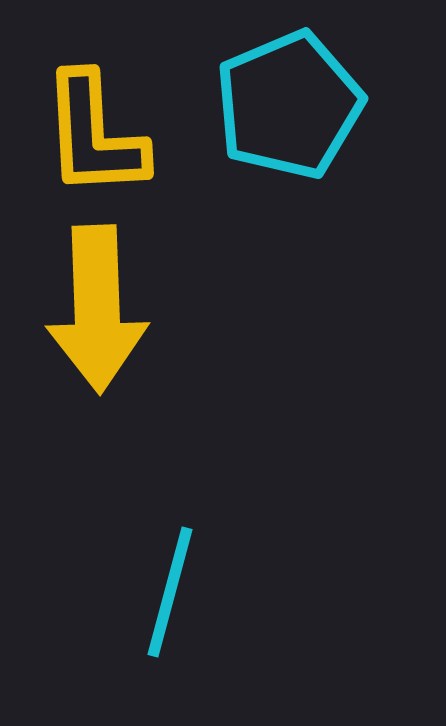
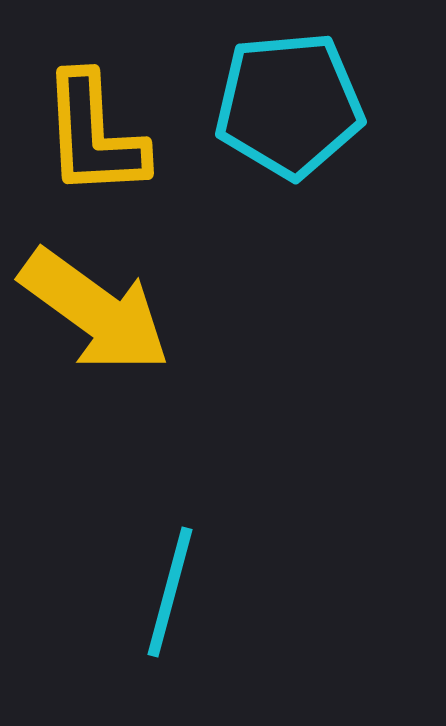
cyan pentagon: rotated 18 degrees clockwise
yellow arrow: moved 2 px left, 2 px down; rotated 52 degrees counterclockwise
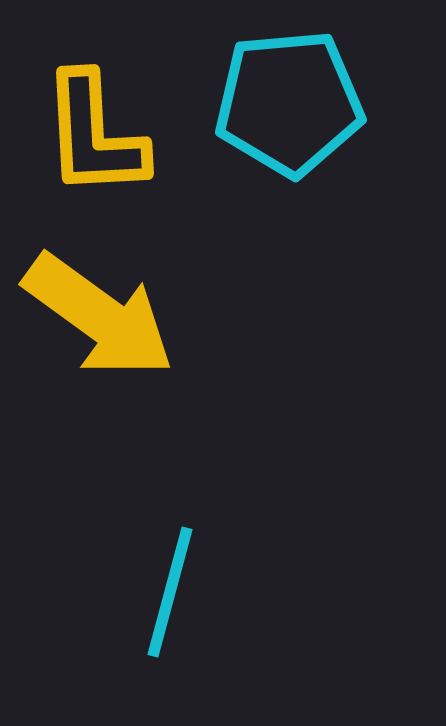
cyan pentagon: moved 2 px up
yellow arrow: moved 4 px right, 5 px down
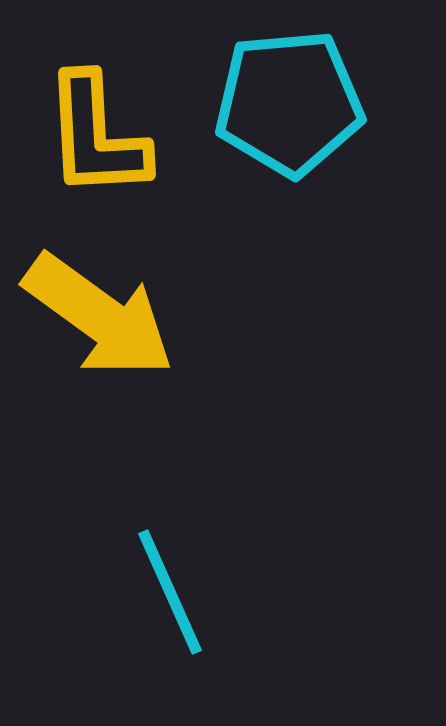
yellow L-shape: moved 2 px right, 1 px down
cyan line: rotated 39 degrees counterclockwise
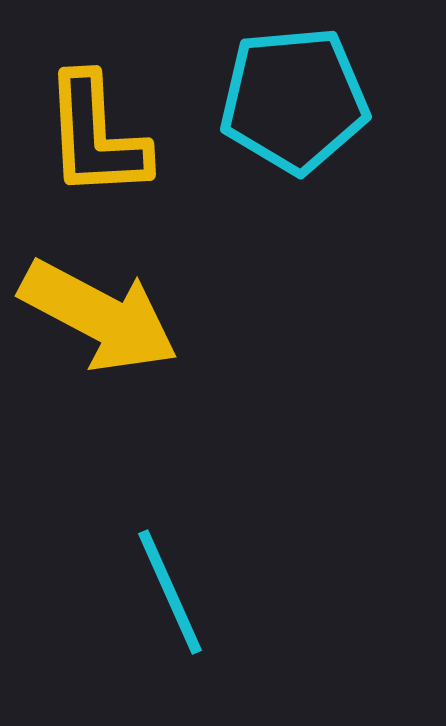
cyan pentagon: moved 5 px right, 3 px up
yellow arrow: rotated 8 degrees counterclockwise
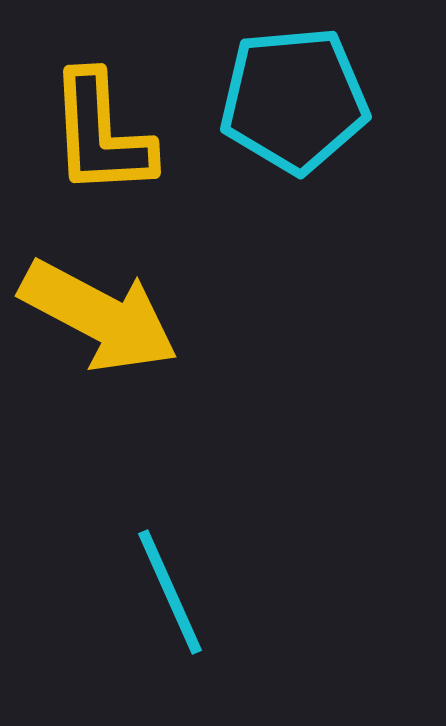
yellow L-shape: moved 5 px right, 2 px up
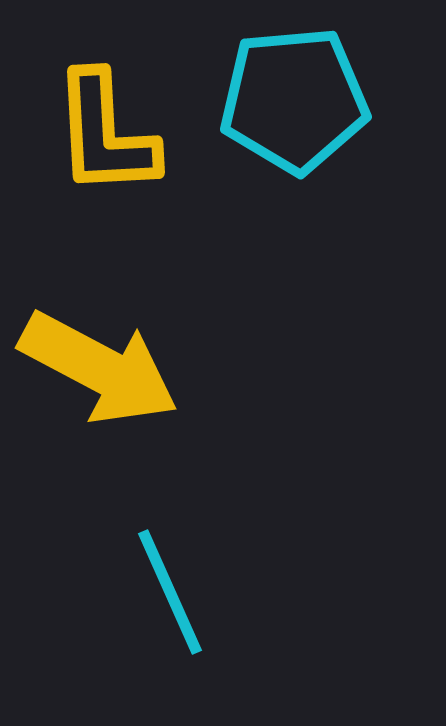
yellow L-shape: moved 4 px right
yellow arrow: moved 52 px down
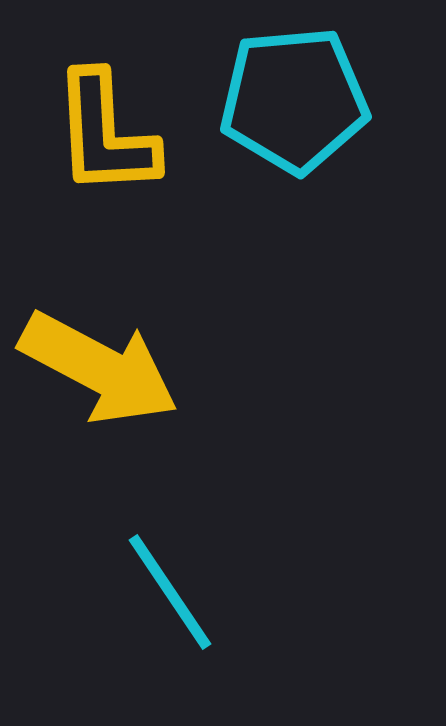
cyan line: rotated 10 degrees counterclockwise
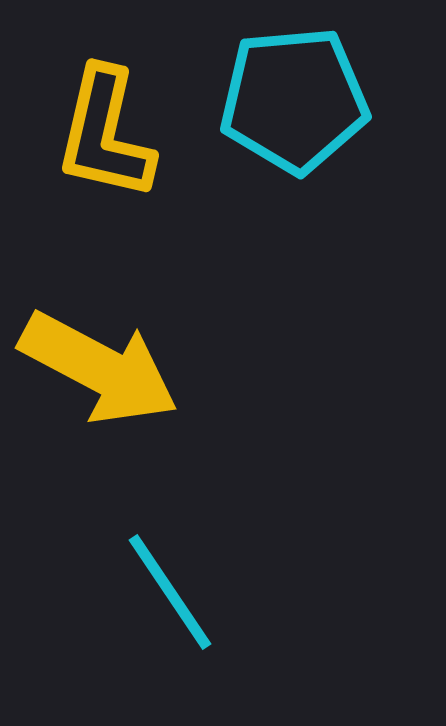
yellow L-shape: rotated 16 degrees clockwise
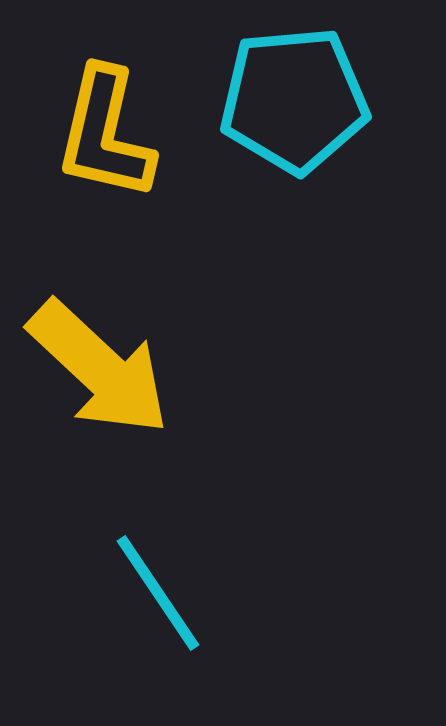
yellow arrow: rotated 15 degrees clockwise
cyan line: moved 12 px left, 1 px down
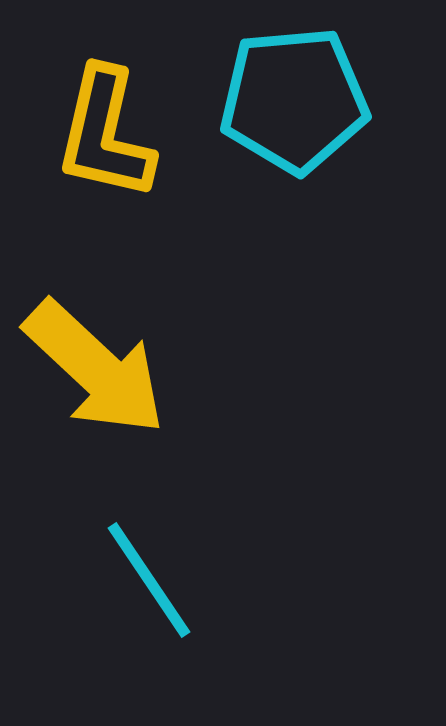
yellow arrow: moved 4 px left
cyan line: moved 9 px left, 13 px up
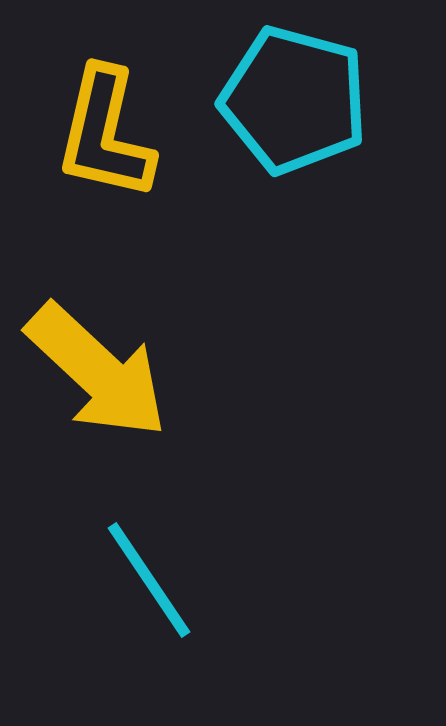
cyan pentagon: rotated 20 degrees clockwise
yellow arrow: moved 2 px right, 3 px down
